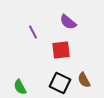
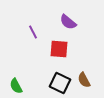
red square: moved 2 px left, 1 px up; rotated 12 degrees clockwise
green semicircle: moved 4 px left, 1 px up
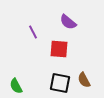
black square: rotated 15 degrees counterclockwise
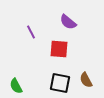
purple line: moved 2 px left
brown semicircle: moved 2 px right
